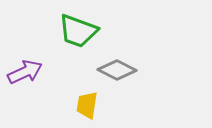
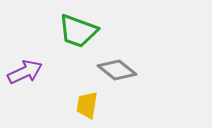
gray diamond: rotated 12 degrees clockwise
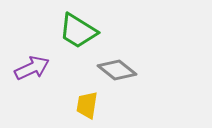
green trapezoid: rotated 12 degrees clockwise
purple arrow: moved 7 px right, 4 px up
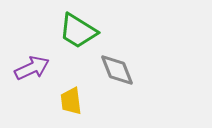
gray diamond: rotated 30 degrees clockwise
yellow trapezoid: moved 16 px left, 4 px up; rotated 16 degrees counterclockwise
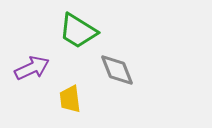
yellow trapezoid: moved 1 px left, 2 px up
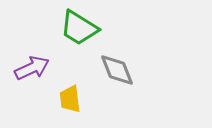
green trapezoid: moved 1 px right, 3 px up
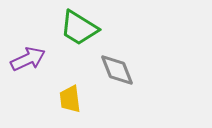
purple arrow: moved 4 px left, 9 px up
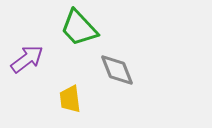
green trapezoid: rotated 15 degrees clockwise
purple arrow: moved 1 px left; rotated 12 degrees counterclockwise
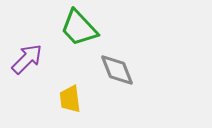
purple arrow: rotated 8 degrees counterclockwise
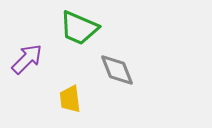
green trapezoid: rotated 24 degrees counterclockwise
